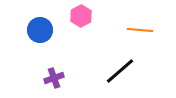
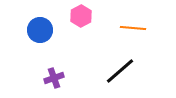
orange line: moved 7 px left, 2 px up
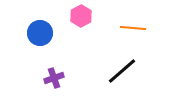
blue circle: moved 3 px down
black line: moved 2 px right
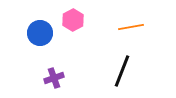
pink hexagon: moved 8 px left, 4 px down
orange line: moved 2 px left, 1 px up; rotated 15 degrees counterclockwise
black line: rotated 28 degrees counterclockwise
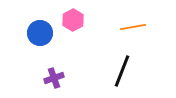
orange line: moved 2 px right
